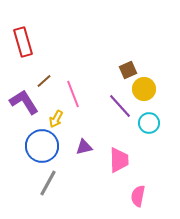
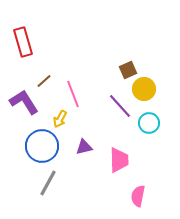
yellow arrow: moved 4 px right
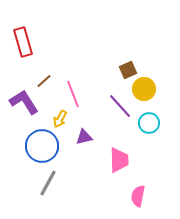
purple triangle: moved 10 px up
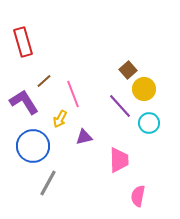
brown square: rotated 18 degrees counterclockwise
blue circle: moved 9 px left
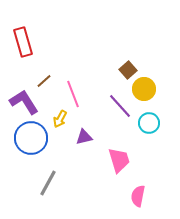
blue circle: moved 2 px left, 8 px up
pink trapezoid: rotated 16 degrees counterclockwise
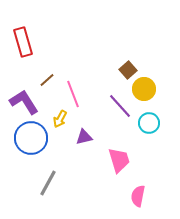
brown line: moved 3 px right, 1 px up
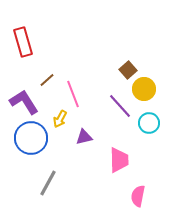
pink trapezoid: rotated 16 degrees clockwise
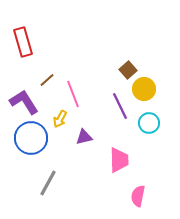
purple line: rotated 16 degrees clockwise
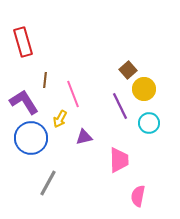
brown line: moved 2 px left; rotated 42 degrees counterclockwise
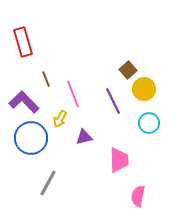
brown line: moved 1 px right, 1 px up; rotated 28 degrees counterclockwise
purple L-shape: rotated 12 degrees counterclockwise
purple line: moved 7 px left, 5 px up
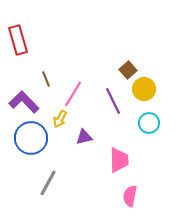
red rectangle: moved 5 px left, 2 px up
pink line: rotated 52 degrees clockwise
pink semicircle: moved 8 px left
